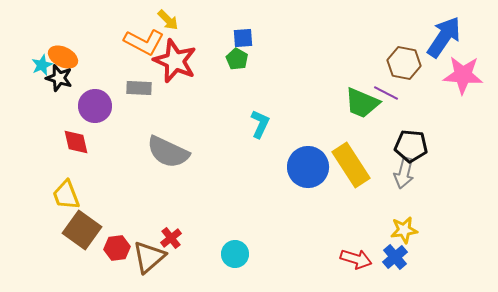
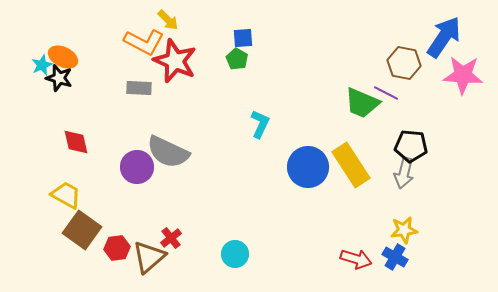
purple circle: moved 42 px right, 61 px down
yellow trapezoid: rotated 140 degrees clockwise
blue cross: rotated 20 degrees counterclockwise
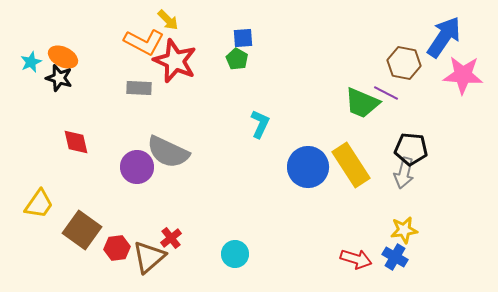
cyan star: moved 11 px left, 3 px up
black pentagon: moved 3 px down
yellow trapezoid: moved 27 px left, 9 px down; rotated 96 degrees clockwise
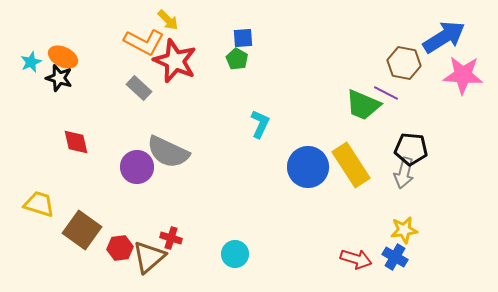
blue arrow: rotated 24 degrees clockwise
gray rectangle: rotated 40 degrees clockwise
green trapezoid: moved 1 px right, 2 px down
yellow trapezoid: rotated 108 degrees counterclockwise
red cross: rotated 35 degrees counterclockwise
red hexagon: moved 3 px right
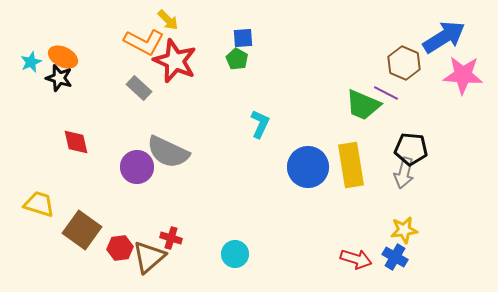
brown hexagon: rotated 12 degrees clockwise
yellow rectangle: rotated 24 degrees clockwise
